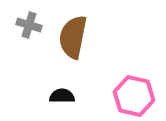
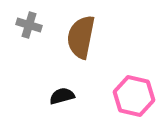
brown semicircle: moved 8 px right
black semicircle: rotated 15 degrees counterclockwise
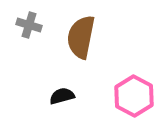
pink hexagon: rotated 15 degrees clockwise
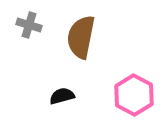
pink hexagon: moved 1 px up
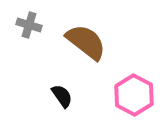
brown semicircle: moved 5 px right, 5 px down; rotated 117 degrees clockwise
black semicircle: rotated 70 degrees clockwise
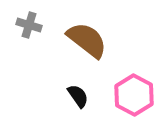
brown semicircle: moved 1 px right, 2 px up
black semicircle: moved 16 px right
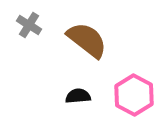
gray cross: rotated 15 degrees clockwise
black semicircle: rotated 60 degrees counterclockwise
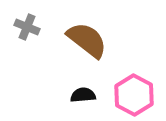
gray cross: moved 2 px left, 2 px down; rotated 10 degrees counterclockwise
black semicircle: moved 5 px right, 1 px up
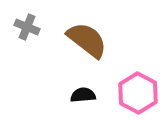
pink hexagon: moved 4 px right, 2 px up
